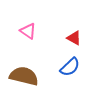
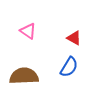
blue semicircle: moved 1 px left; rotated 15 degrees counterclockwise
brown semicircle: rotated 16 degrees counterclockwise
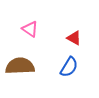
pink triangle: moved 2 px right, 2 px up
brown semicircle: moved 4 px left, 10 px up
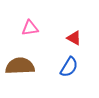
pink triangle: moved 1 px up; rotated 42 degrees counterclockwise
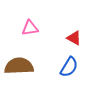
brown semicircle: moved 1 px left
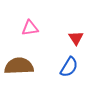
red triangle: moved 2 px right; rotated 28 degrees clockwise
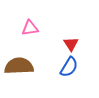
red triangle: moved 5 px left, 6 px down
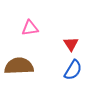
blue semicircle: moved 4 px right, 3 px down
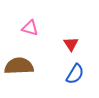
pink triangle: rotated 24 degrees clockwise
blue semicircle: moved 2 px right, 4 px down
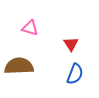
blue semicircle: rotated 10 degrees counterclockwise
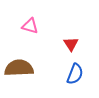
pink triangle: moved 2 px up
brown semicircle: moved 2 px down
